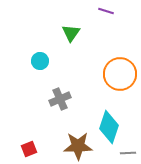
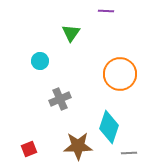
purple line: rotated 14 degrees counterclockwise
gray line: moved 1 px right
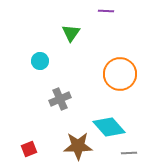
cyan diamond: rotated 60 degrees counterclockwise
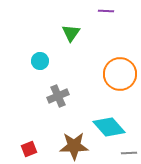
gray cross: moved 2 px left, 3 px up
brown star: moved 4 px left
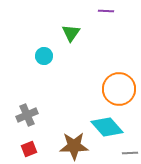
cyan circle: moved 4 px right, 5 px up
orange circle: moved 1 px left, 15 px down
gray cross: moved 31 px left, 19 px down
cyan diamond: moved 2 px left
gray line: moved 1 px right
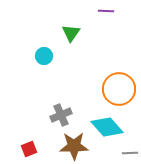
gray cross: moved 34 px right
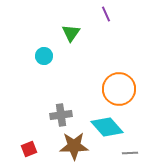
purple line: moved 3 px down; rotated 63 degrees clockwise
gray cross: rotated 15 degrees clockwise
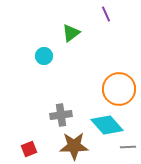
green triangle: rotated 18 degrees clockwise
cyan diamond: moved 2 px up
gray line: moved 2 px left, 6 px up
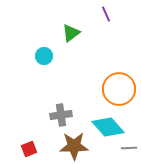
cyan diamond: moved 1 px right, 2 px down
gray line: moved 1 px right, 1 px down
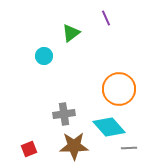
purple line: moved 4 px down
gray cross: moved 3 px right, 1 px up
cyan diamond: moved 1 px right
